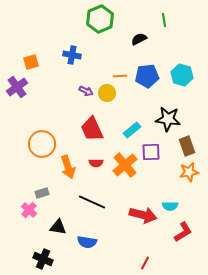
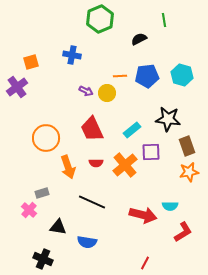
orange circle: moved 4 px right, 6 px up
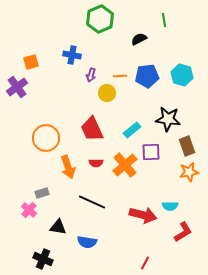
purple arrow: moved 5 px right, 16 px up; rotated 80 degrees clockwise
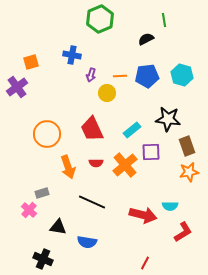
black semicircle: moved 7 px right
orange circle: moved 1 px right, 4 px up
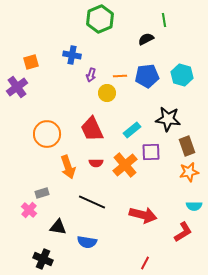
cyan semicircle: moved 24 px right
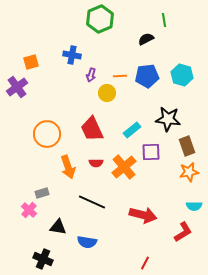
orange cross: moved 1 px left, 2 px down
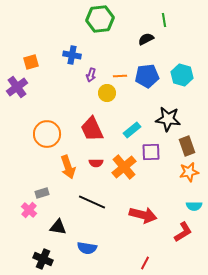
green hexagon: rotated 16 degrees clockwise
blue semicircle: moved 6 px down
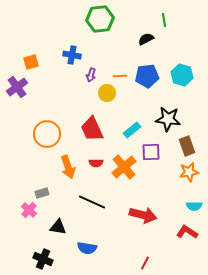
red L-shape: moved 4 px right; rotated 115 degrees counterclockwise
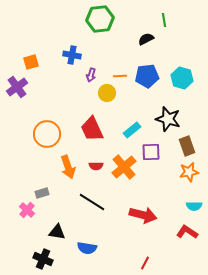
cyan hexagon: moved 3 px down
black star: rotated 10 degrees clockwise
red semicircle: moved 3 px down
black line: rotated 8 degrees clockwise
pink cross: moved 2 px left
black triangle: moved 1 px left, 5 px down
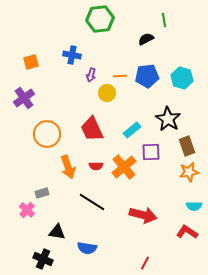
purple cross: moved 7 px right, 11 px down
black star: rotated 15 degrees clockwise
